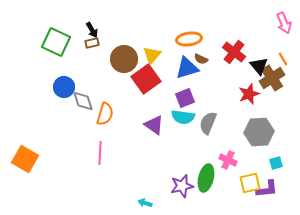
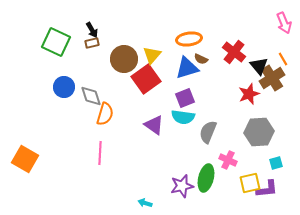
gray diamond: moved 8 px right, 5 px up
gray semicircle: moved 9 px down
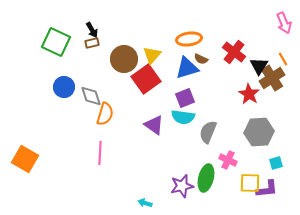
black triangle: rotated 12 degrees clockwise
red star: rotated 20 degrees counterclockwise
yellow square: rotated 15 degrees clockwise
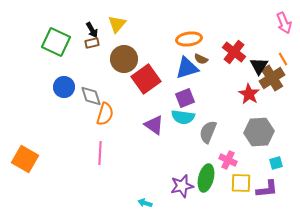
yellow triangle: moved 35 px left, 31 px up
yellow square: moved 9 px left
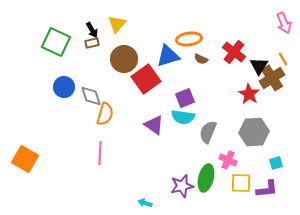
blue triangle: moved 19 px left, 12 px up
gray hexagon: moved 5 px left
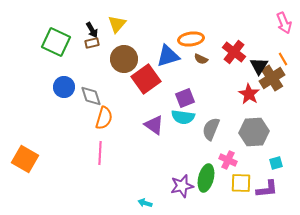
orange ellipse: moved 2 px right
orange semicircle: moved 1 px left, 4 px down
gray semicircle: moved 3 px right, 3 px up
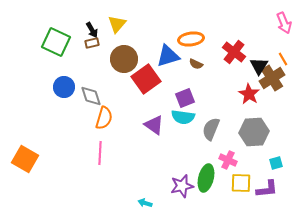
brown semicircle: moved 5 px left, 5 px down
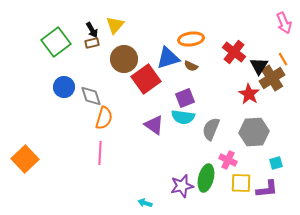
yellow triangle: moved 2 px left, 1 px down
green square: rotated 28 degrees clockwise
blue triangle: moved 2 px down
brown semicircle: moved 5 px left, 2 px down
orange square: rotated 16 degrees clockwise
